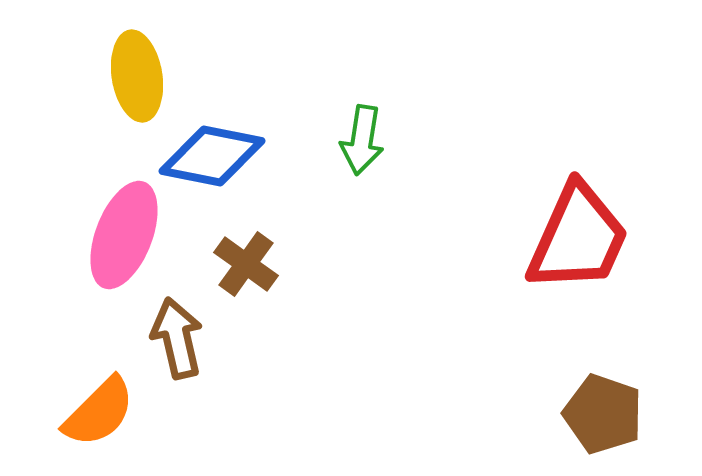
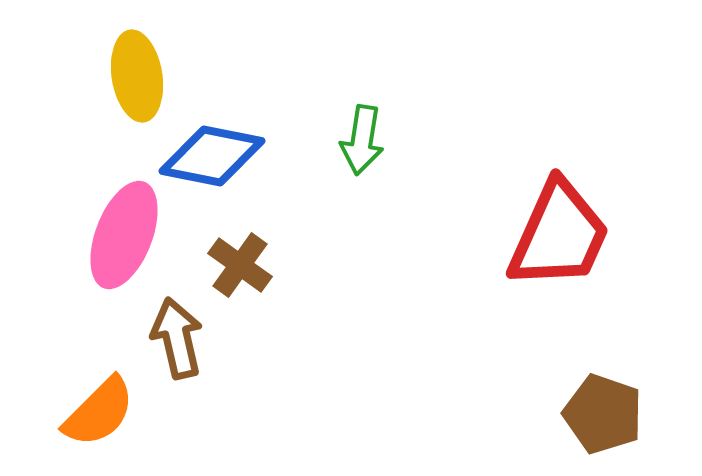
red trapezoid: moved 19 px left, 3 px up
brown cross: moved 6 px left, 1 px down
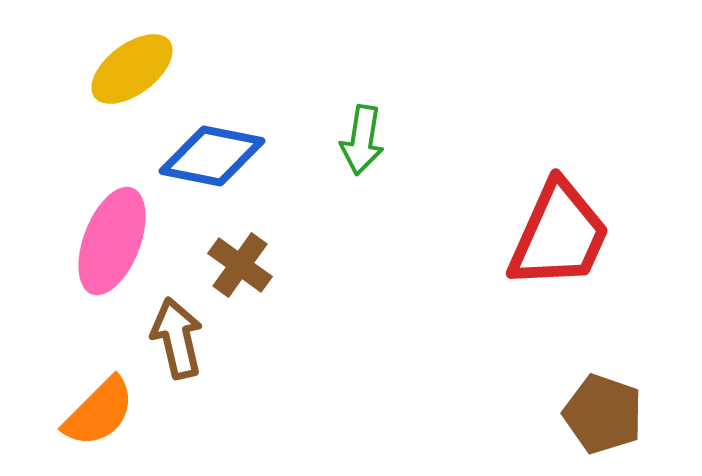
yellow ellipse: moved 5 px left, 7 px up; rotated 62 degrees clockwise
pink ellipse: moved 12 px left, 6 px down
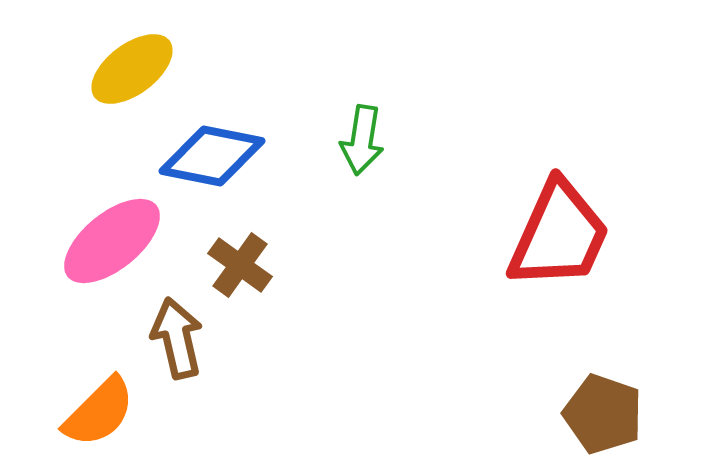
pink ellipse: rotated 30 degrees clockwise
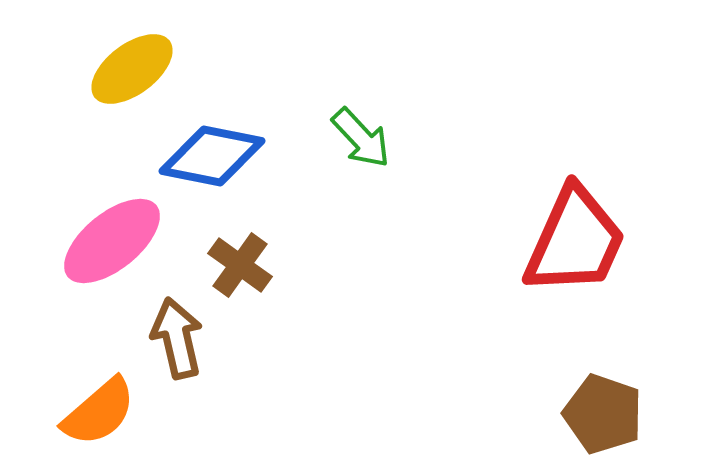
green arrow: moved 1 px left, 2 px up; rotated 52 degrees counterclockwise
red trapezoid: moved 16 px right, 6 px down
orange semicircle: rotated 4 degrees clockwise
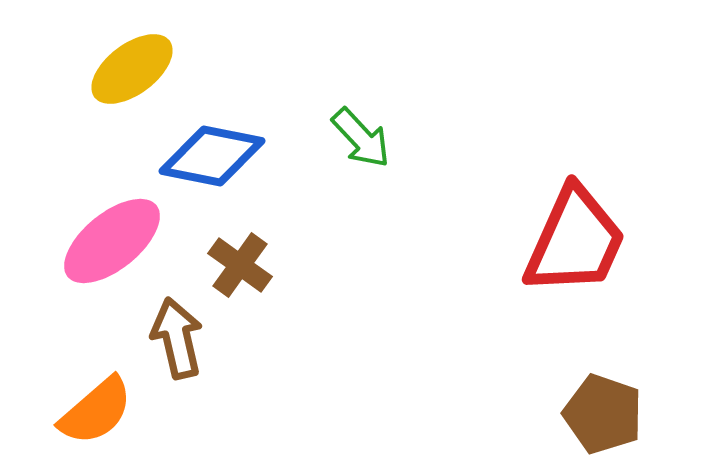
orange semicircle: moved 3 px left, 1 px up
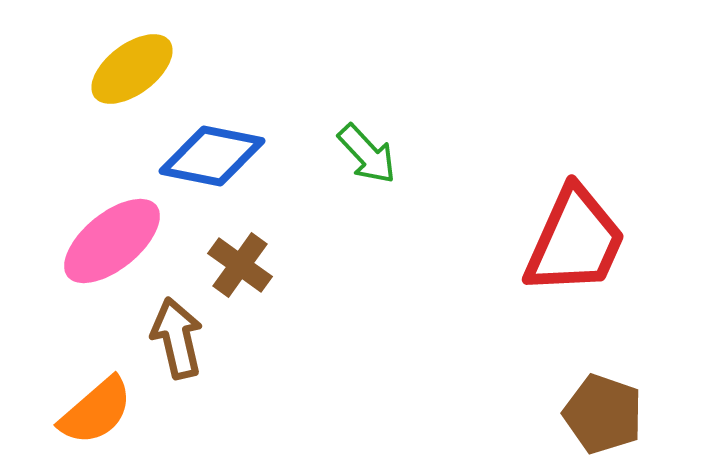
green arrow: moved 6 px right, 16 px down
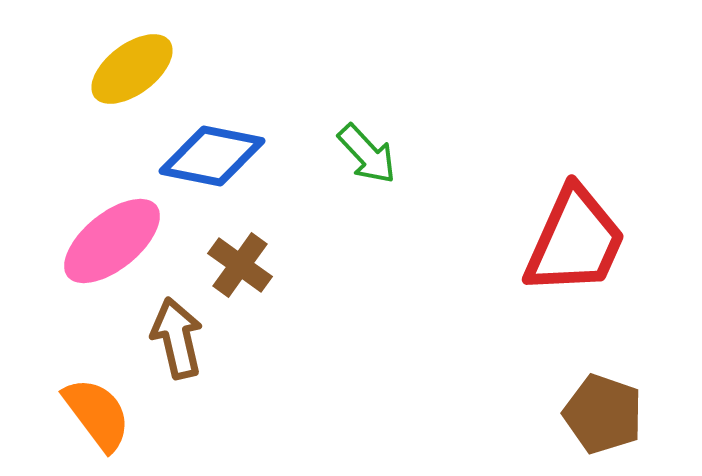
orange semicircle: moved 1 px right, 3 px down; rotated 86 degrees counterclockwise
